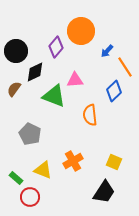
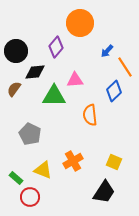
orange circle: moved 1 px left, 8 px up
black diamond: rotated 20 degrees clockwise
green triangle: rotated 20 degrees counterclockwise
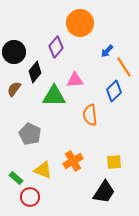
black circle: moved 2 px left, 1 px down
orange line: moved 1 px left
black diamond: rotated 45 degrees counterclockwise
yellow square: rotated 28 degrees counterclockwise
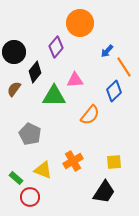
orange semicircle: rotated 135 degrees counterclockwise
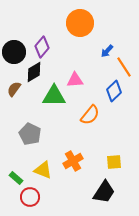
purple diamond: moved 14 px left
black diamond: moved 1 px left; rotated 20 degrees clockwise
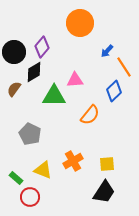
yellow square: moved 7 px left, 2 px down
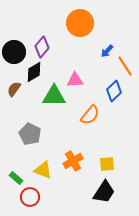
orange line: moved 1 px right, 1 px up
